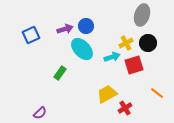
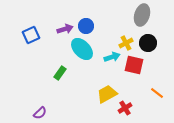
red square: rotated 30 degrees clockwise
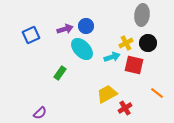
gray ellipse: rotated 10 degrees counterclockwise
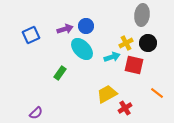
purple semicircle: moved 4 px left
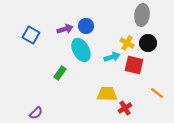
blue square: rotated 36 degrees counterclockwise
yellow cross: moved 1 px right; rotated 32 degrees counterclockwise
cyan ellipse: moved 1 px left, 1 px down; rotated 15 degrees clockwise
yellow trapezoid: rotated 30 degrees clockwise
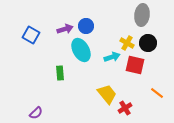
red square: moved 1 px right
green rectangle: rotated 40 degrees counterclockwise
yellow trapezoid: rotated 50 degrees clockwise
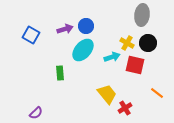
cyan ellipse: moved 2 px right; rotated 70 degrees clockwise
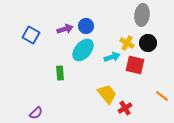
orange line: moved 5 px right, 3 px down
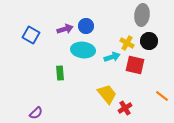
black circle: moved 1 px right, 2 px up
cyan ellipse: rotated 55 degrees clockwise
